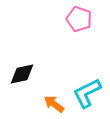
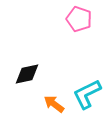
black diamond: moved 5 px right
cyan L-shape: moved 1 px down
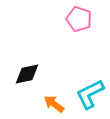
cyan L-shape: moved 3 px right
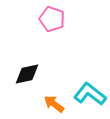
pink pentagon: moved 27 px left
cyan L-shape: rotated 64 degrees clockwise
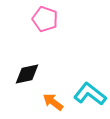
pink pentagon: moved 7 px left
orange arrow: moved 1 px left, 2 px up
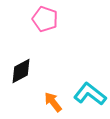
black diamond: moved 6 px left, 3 px up; rotated 16 degrees counterclockwise
orange arrow: rotated 15 degrees clockwise
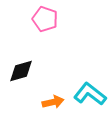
black diamond: rotated 12 degrees clockwise
orange arrow: rotated 115 degrees clockwise
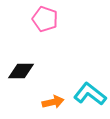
black diamond: rotated 16 degrees clockwise
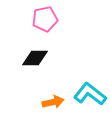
pink pentagon: rotated 30 degrees counterclockwise
black diamond: moved 14 px right, 13 px up
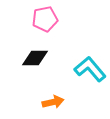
cyan L-shape: moved 25 px up; rotated 12 degrees clockwise
